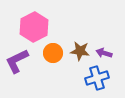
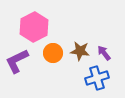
purple arrow: rotated 35 degrees clockwise
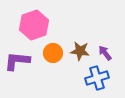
pink hexagon: moved 2 px up; rotated 8 degrees clockwise
purple arrow: moved 1 px right
purple L-shape: rotated 32 degrees clockwise
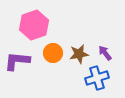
brown star: moved 1 px left, 3 px down; rotated 18 degrees counterclockwise
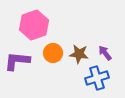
brown star: rotated 18 degrees clockwise
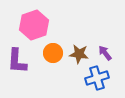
purple L-shape: rotated 92 degrees counterclockwise
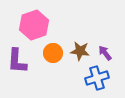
brown star: moved 1 px right, 3 px up
